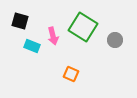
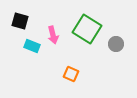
green square: moved 4 px right, 2 px down
pink arrow: moved 1 px up
gray circle: moved 1 px right, 4 px down
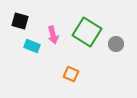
green square: moved 3 px down
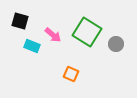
pink arrow: rotated 36 degrees counterclockwise
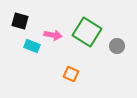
pink arrow: rotated 30 degrees counterclockwise
gray circle: moved 1 px right, 2 px down
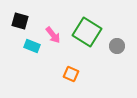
pink arrow: rotated 42 degrees clockwise
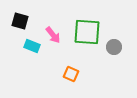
green square: rotated 28 degrees counterclockwise
gray circle: moved 3 px left, 1 px down
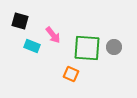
green square: moved 16 px down
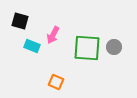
pink arrow: rotated 66 degrees clockwise
orange square: moved 15 px left, 8 px down
